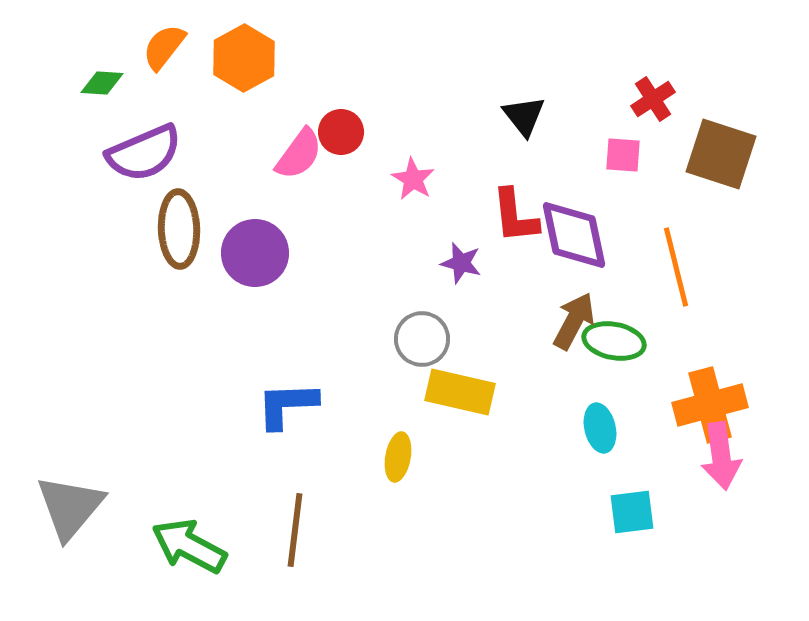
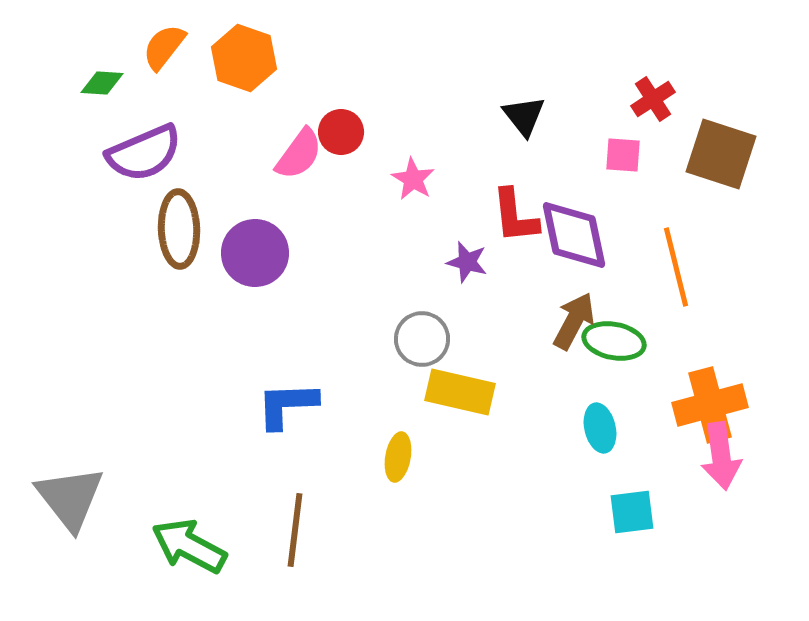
orange hexagon: rotated 12 degrees counterclockwise
purple star: moved 6 px right, 1 px up
gray triangle: moved 9 px up; rotated 18 degrees counterclockwise
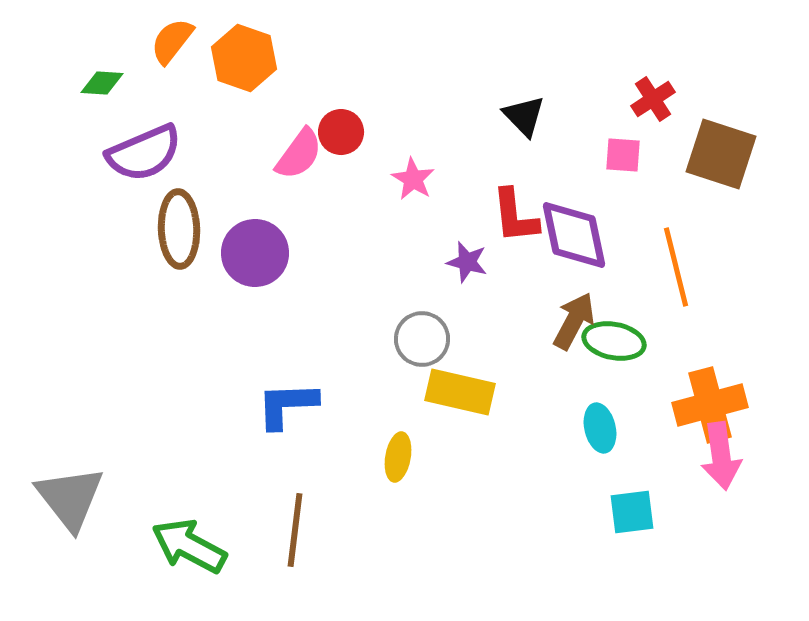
orange semicircle: moved 8 px right, 6 px up
black triangle: rotated 6 degrees counterclockwise
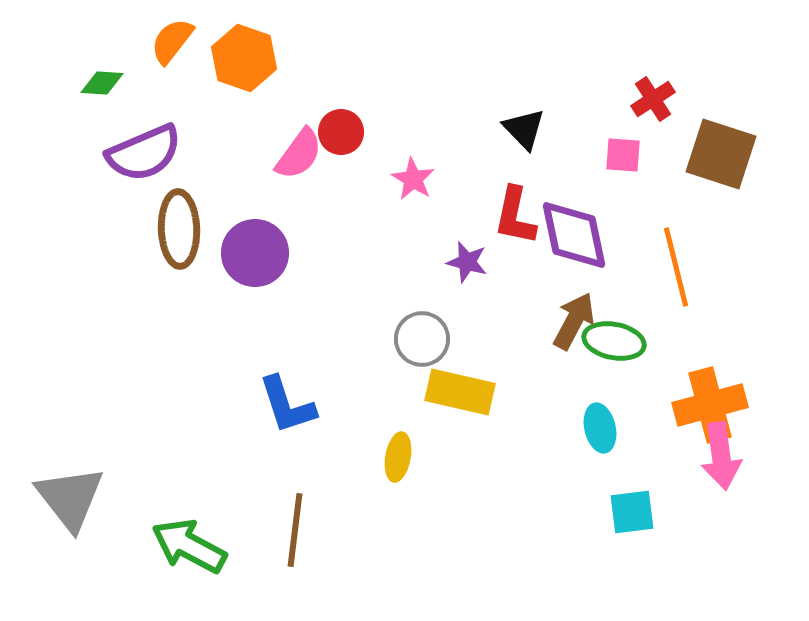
black triangle: moved 13 px down
red L-shape: rotated 18 degrees clockwise
blue L-shape: rotated 106 degrees counterclockwise
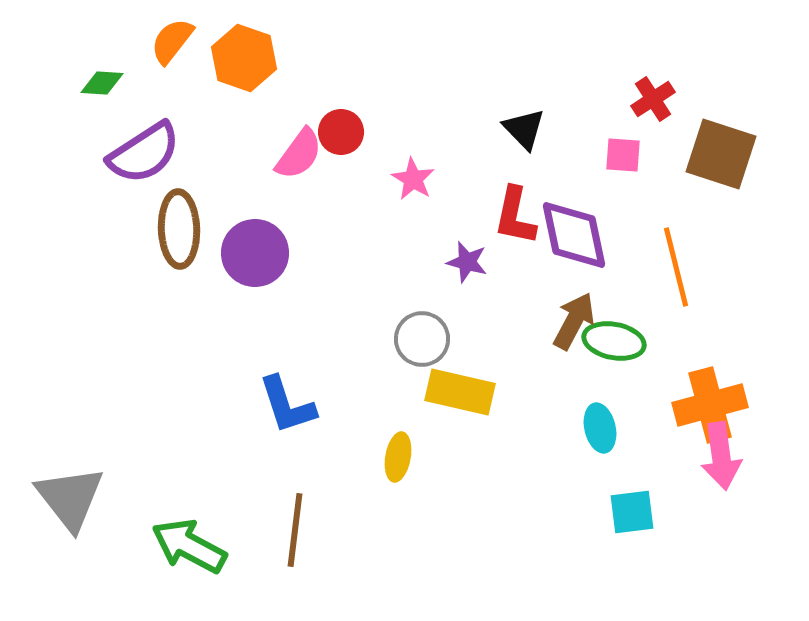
purple semicircle: rotated 10 degrees counterclockwise
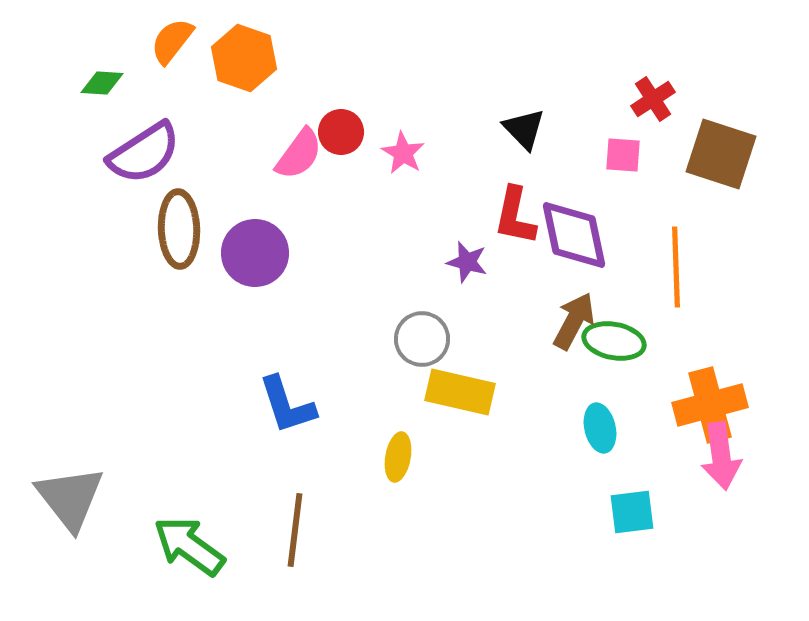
pink star: moved 10 px left, 26 px up
orange line: rotated 12 degrees clockwise
green arrow: rotated 8 degrees clockwise
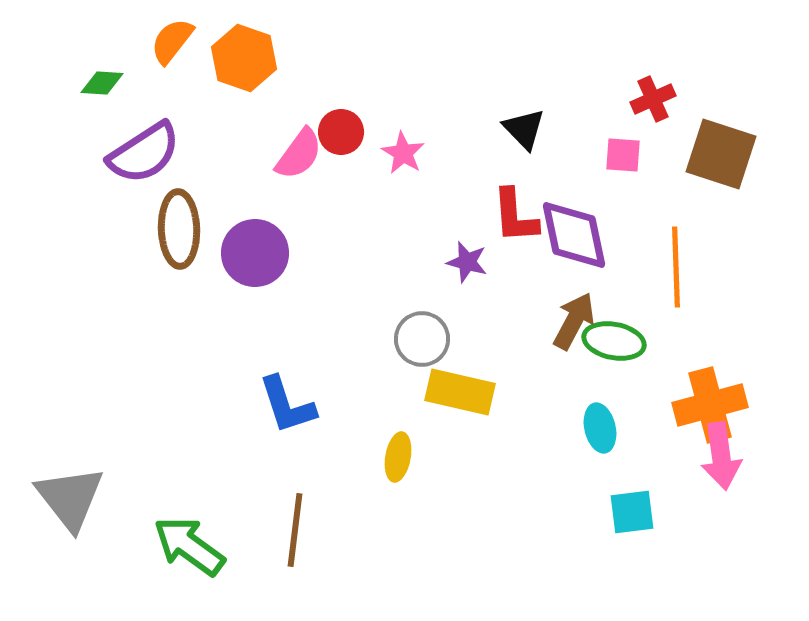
red cross: rotated 9 degrees clockwise
red L-shape: rotated 16 degrees counterclockwise
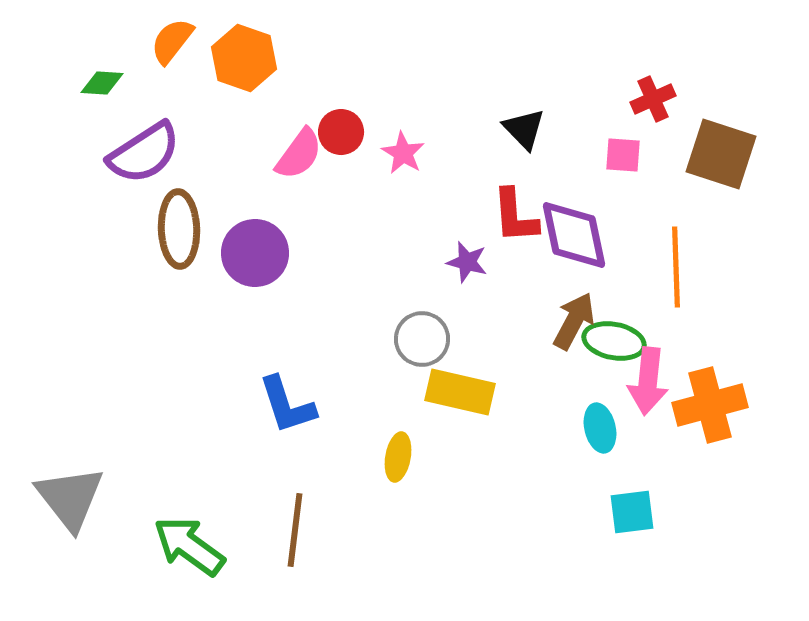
pink arrow: moved 73 px left, 75 px up; rotated 14 degrees clockwise
